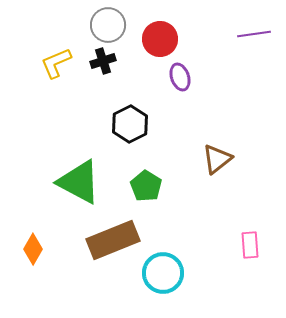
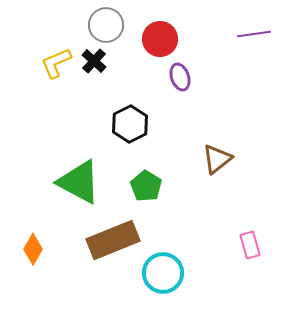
gray circle: moved 2 px left
black cross: moved 9 px left; rotated 30 degrees counterclockwise
pink rectangle: rotated 12 degrees counterclockwise
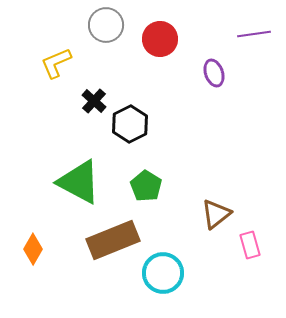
black cross: moved 40 px down
purple ellipse: moved 34 px right, 4 px up
brown triangle: moved 1 px left, 55 px down
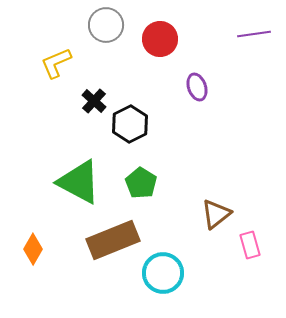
purple ellipse: moved 17 px left, 14 px down
green pentagon: moved 5 px left, 3 px up
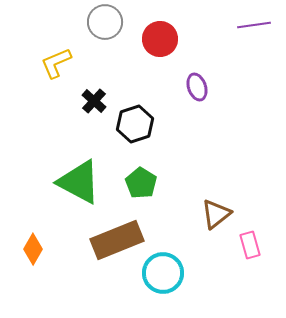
gray circle: moved 1 px left, 3 px up
purple line: moved 9 px up
black hexagon: moved 5 px right; rotated 9 degrees clockwise
brown rectangle: moved 4 px right
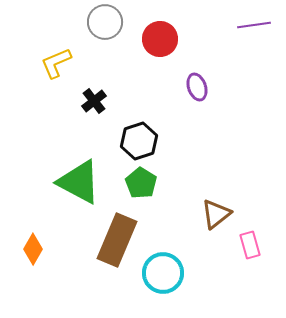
black cross: rotated 10 degrees clockwise
black hexagon: moved 4 px right, 17 px down
brown rectangle: rotated 45 degrees counterclockwise
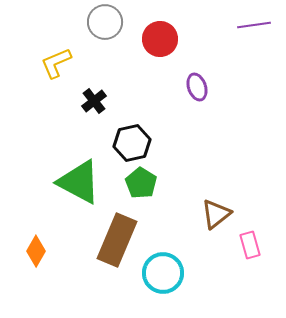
black hexagon: moved 7 px left, 2 px down; rotated 6 degrees clockwise
orange diamond: moved 3 px right, 2 px down
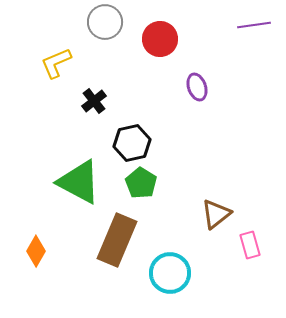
cyan circle: moved 7 px right
